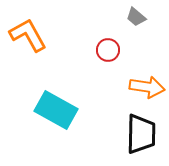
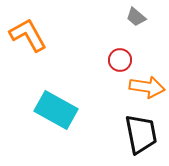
red circle: moved 12 px right, 10 px down
black trapezoid: rotated 12 degrees counterclockwise
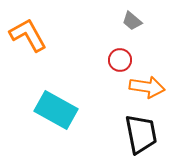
gray trapezoid: moved 4 px left, 4 px down
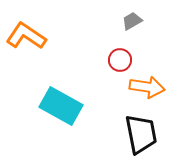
gray trapezoid: rotated 110 degrees clockwise
orange L-shape: moved 2 px left, 1 px down; rotated 27 degrees counterclockwise
cyan rectangle: moved 5 px right, 4 px up
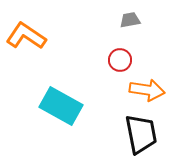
gray trapezoid: moved 2 px left, 1 px up; rotated 20 degrees clockwise
orange arrow: moved 3 px down
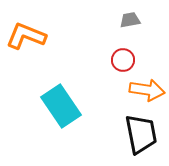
orange L-shape: rotated 12 degrees counterclockwise
red circle: moved 3 px right
cyan rectangle: rotated 27 degrees clockwise
